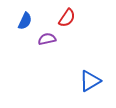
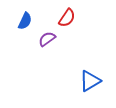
purple semicircle: rotated 24 degrees counterclockwise
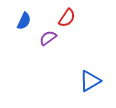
blue semicircle: moved 1 px left
purple semicircle: moved 1 px right, 1 px up
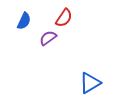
red semicircle: moved 3 px left
blue triangle: moved 2 px down
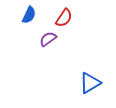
blue semicircle: moved 5 px right, 6 px up
purple semicircle: moved 1 px down
